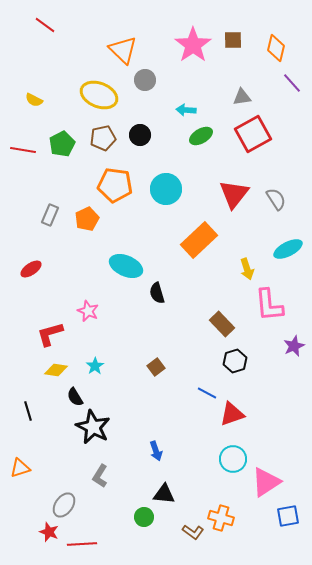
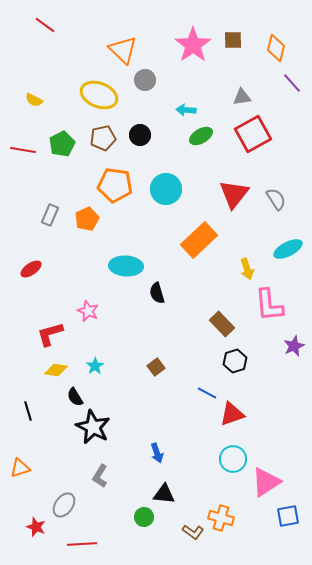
cyan ellipse at (126, 266): rotated 20 degrees counterclockwise
blue arrow at (156, 451): moved 1 px right, 2 px down
red star at (49, 532): moved 13 px left, 5 px up
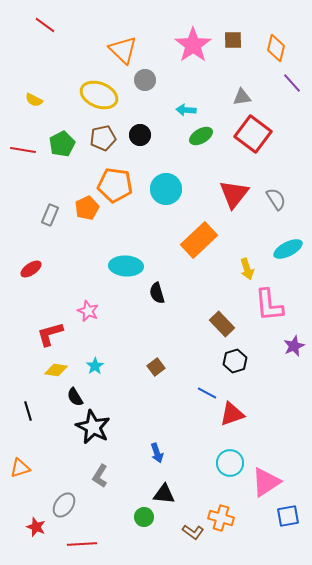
red square at (253, 134): rotated 24 degrees counterclockwise
orange pentagon at (87, 219): moved 11 px up
cyan circle at (233, 459): moved 3 px left, 4 px down
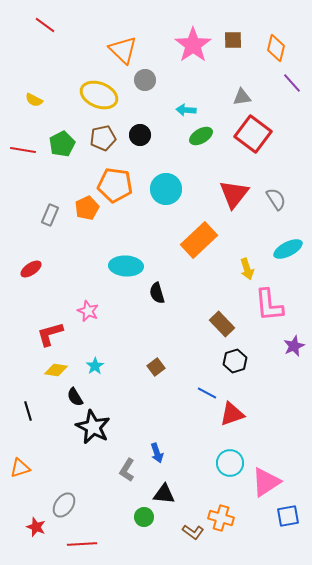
gray L-shape at (100, 476): moved 27 px right, 6 px up
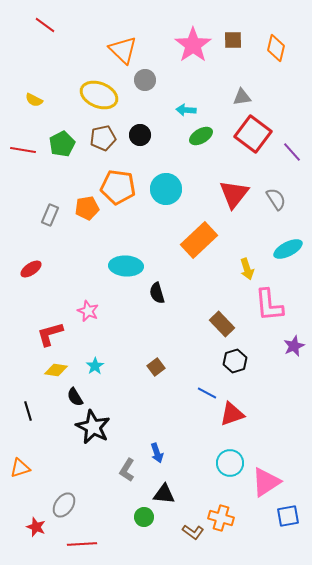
purple line at (292, 83): moved 69 px down
orange pentagon at (115, 185): moved 3 px right, 2 px down
orange pentagon at (87, 208): rotated 15 degrees clockwise
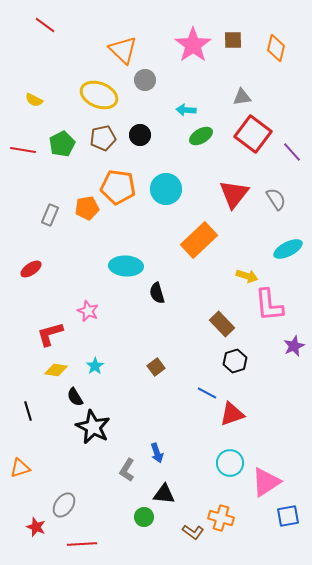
yellow arrow at (247, 269): moved 7 px down; rotated 55 degrees counterclockwise
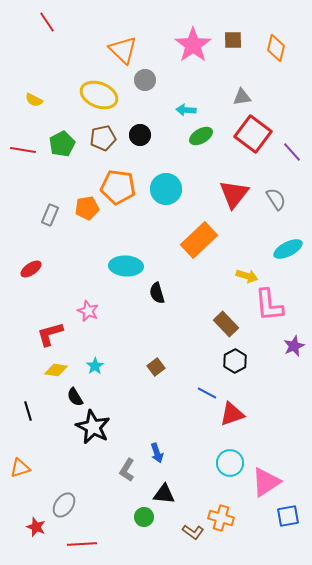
red line at (45, 25): moved 2 px right, 3 px up; rotated 20 degrees clockwise
brown rectangle at (222, 324): moved 4 px right
black hexagon at (235, 361): rotated 10 degrees counterclockwise
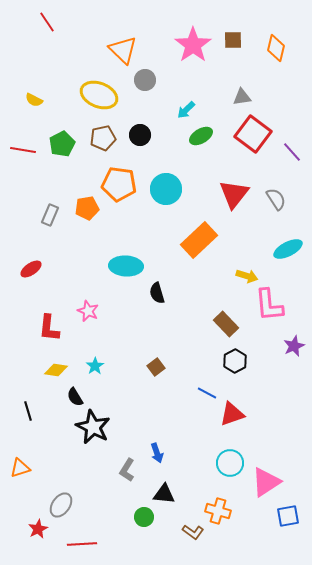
cyan arrow at (186, 110): rotated 48 degrees counterclockwise
orange pentagon at (118, 187): moved 1 px right, 3 px up
red L-shape at (50, 334): moved 1 px left, 6 px up; rotated 68 degrees counterclockwise
gray ellipse at (64, 505): moved 3 px left
orange cross at (221, 518): moved 3 px left, 7 px up
red star at (36, 527): moved 2 px right, 2 px down; rotated 24 degrees clockwise
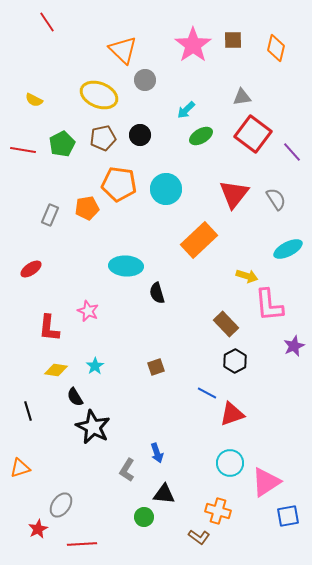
brown square at (156, 367): rotated 18 degrees clockwise
brown L-shape at (193, 532): moved 6 px right, 5 px down
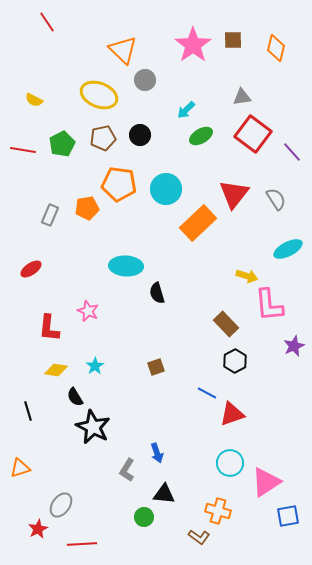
orange rectangle at (199, 240): moved 1 px left, 17 px up
